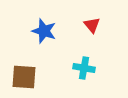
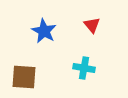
blue star: rotated 10 degrees clockwise
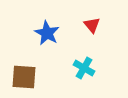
blue star: moved 3 px right, 2 px down
cyan cross: rotated 20 degrees clockwise
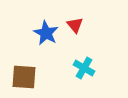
red triangle: moved 17 px left
blue star: moved 1 px left
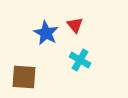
cyan cross: moved 4 px left, 8 px up
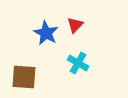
red triangle: rotated 24 degrees clockwise
cyan cross: moved 2 px left, 3 px down
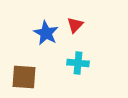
cyan cross: rotated 25 degrees counterclockwise
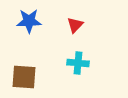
blue star: moved 17 px left, 12 px up; rotated 30 degrees counterclockwise
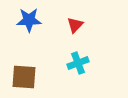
blue star: moved 1 px up
cyan cross: rotated 25 degrees counterclockwise
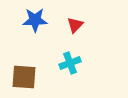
blue star: moved 6 px right
cyan cross: moved 8 px left
